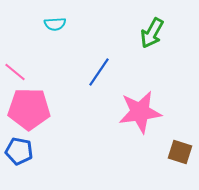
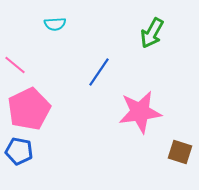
pink line: moved 7 px up
pink pentagon: rotated 27 degrees counterclockwise
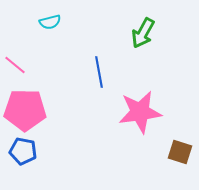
cyan semicircle: moved 5 px left, 2 px up; rotated 10 degrees counterclockwise
green arrow: moved 9 px left
blue line: rotated 44 degrees counterclockwise
pink pentagon: moved 4 px left, 1 px down; rotated 27 degrees clockwise
blue pentagon: moved 4 px right
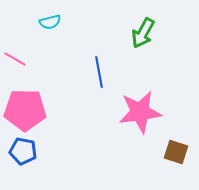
pink line: moved 6 px up; rotated 10 degrees counterclockwise
brown square: moved 4 px left
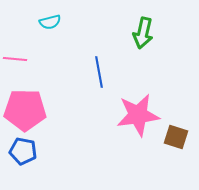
green arrow: rotated 16 degrees counterclockwise
pink line: rotated 25 degrees counterclockwise
pink star: moved 2 px left, 3 px down
brown square: moved 15 px up
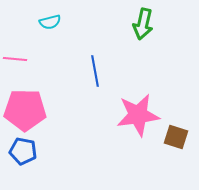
green arrow: moved 9 px up
blue line: moved 4 px left, 1 px up
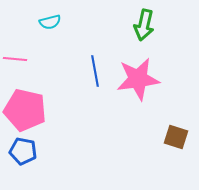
green arrow: moved 1 px right, 1 px down
pink pentagon: rotated 12 degrees clockwise
pink star: moved 36 px up
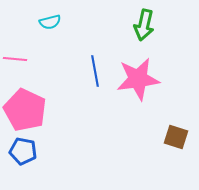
pink pentagon: rotated 12 degrees clockwise
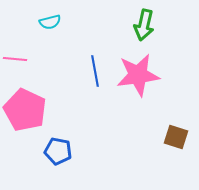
pink star: moved 4 px up
blue pentagon: moved 35 px right
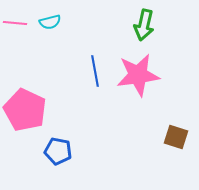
pink line: moved 36 px up
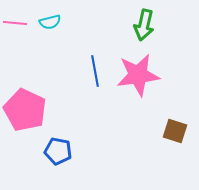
brown square: moved 1 px left, 6 px up
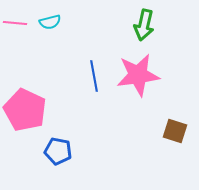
blue line: moved 1 px left, 5 px down
